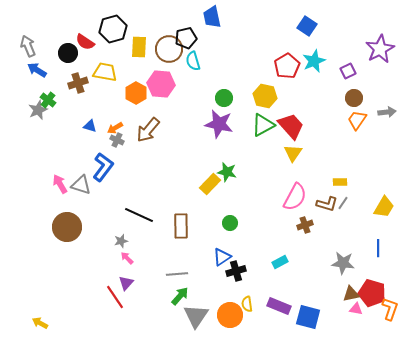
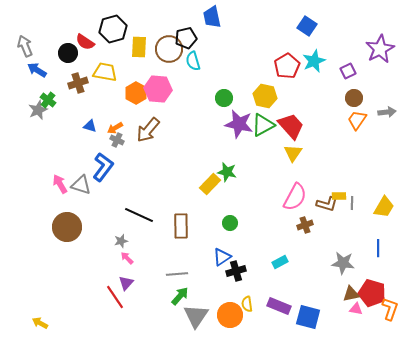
gray arrow at (28, 46): moved 3 px left
pink hexagon at (161, 84): moved 3 px left, 5 px down
purple star at (219, 124): moved 20 px right
yellow rectangle at (340, 182): moved 1 px left, 14 px down
gray line at (343, 203): moved 9 px right; rotated 32 degrees counterclockwise
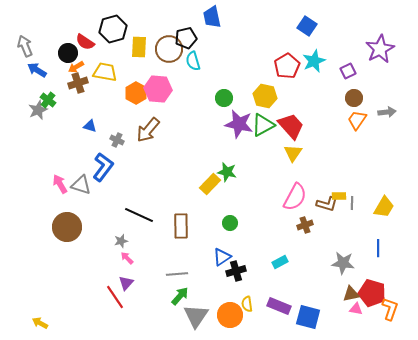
orange arrow at (115, 128): moved 39 px left, 61 px up
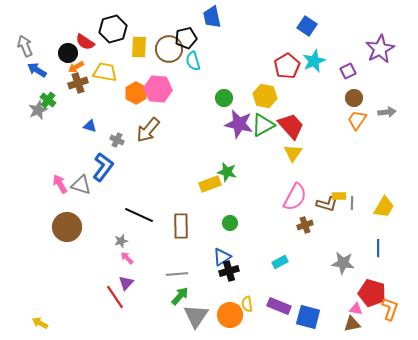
yellow rectangle at (210, 184): rotated 25 degrees clockwise
black cross at (236, 271): moved 7 px left
brown triangle at (351, 294): moved 1 px right, 30 px down
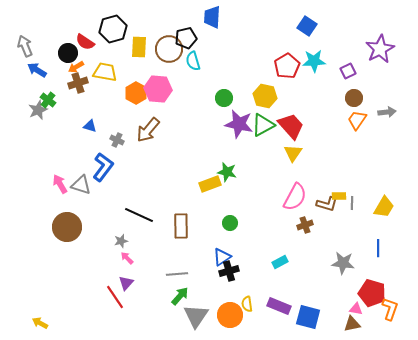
blue trapezoid at (212, 17): rotated 15 degrees clockwise
cyan star at (314, 61): rotated 20 degrees clockwise
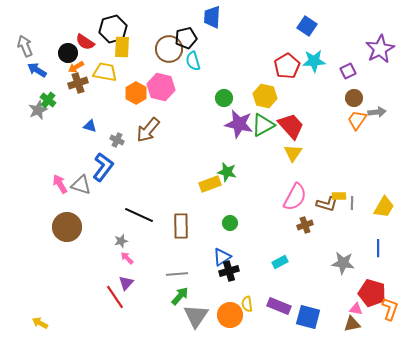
yellow rectangle at (139, 47): moved 17 px left
pink hexagon at (158, 89): moved 3 px right, 2 px up; rotated 8 degrees clockwise
gray arrow at (387, 112): moved 10 px left
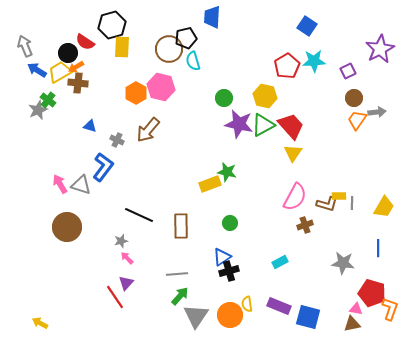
black hexagon at (113, 29): moved 1 px left, 4 px up
yellow trapezoid at (105, 72): moved 45 px left; rotated 40 degrees counterclockwise
brown cross at (78, 83): rotated 24 degrees clockwise
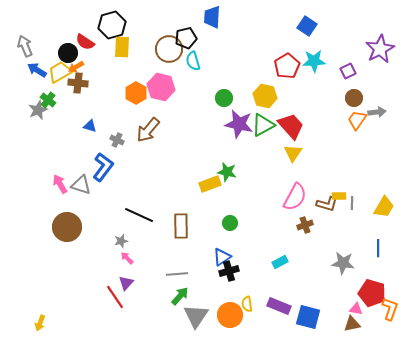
yellow arrow at (40, 323): rotated 98 degrees counterclockwise
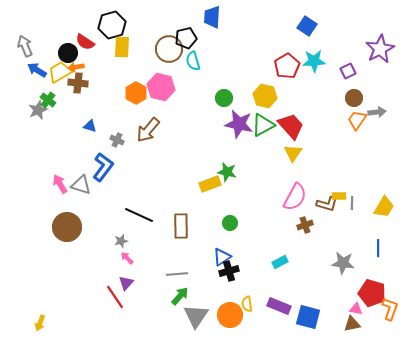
orange arrow at (76, 67): rotated 21 degrees clockwise
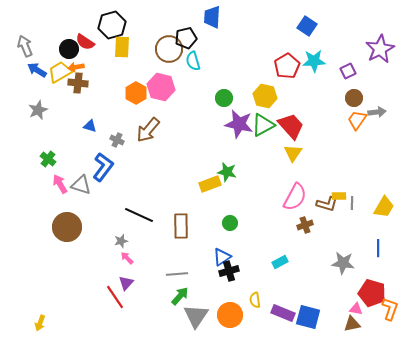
black circle at (68, 53): moved 1 px right, 4 px up
green cross at (48, 100): moved 59 px down
yellow semicircle at (247, 304): moved 8 px right, 4 px up
purple rectangle at (279, 306): moved 4 px right, 7 px down
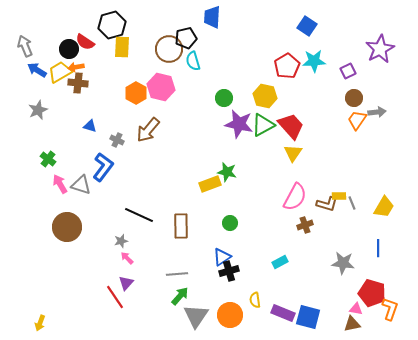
gray line at (352, 203): rotated 24 degrees counterclockwise
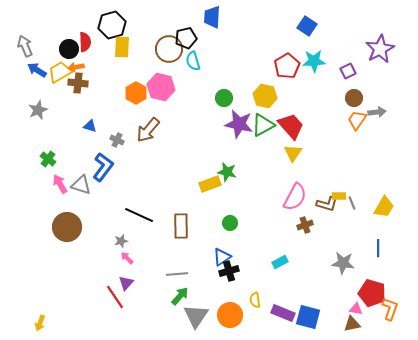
red semicircle at (85, 42): rotated 126 degrees counterclockwise
